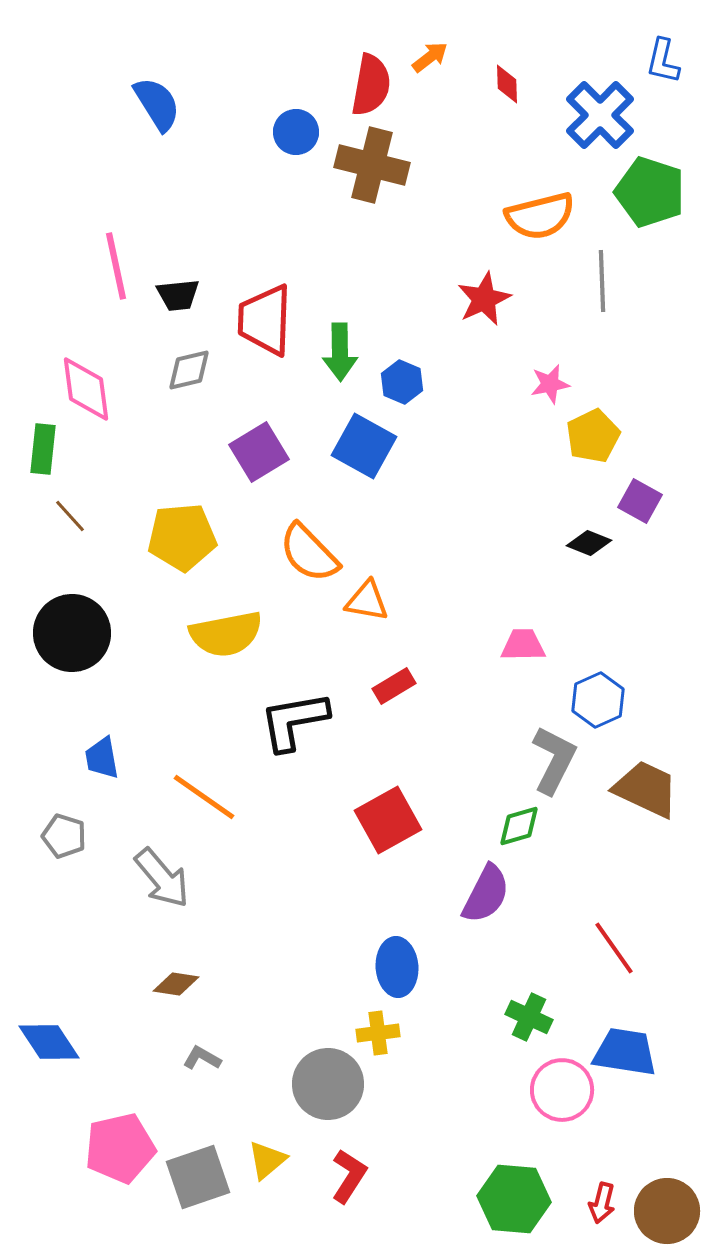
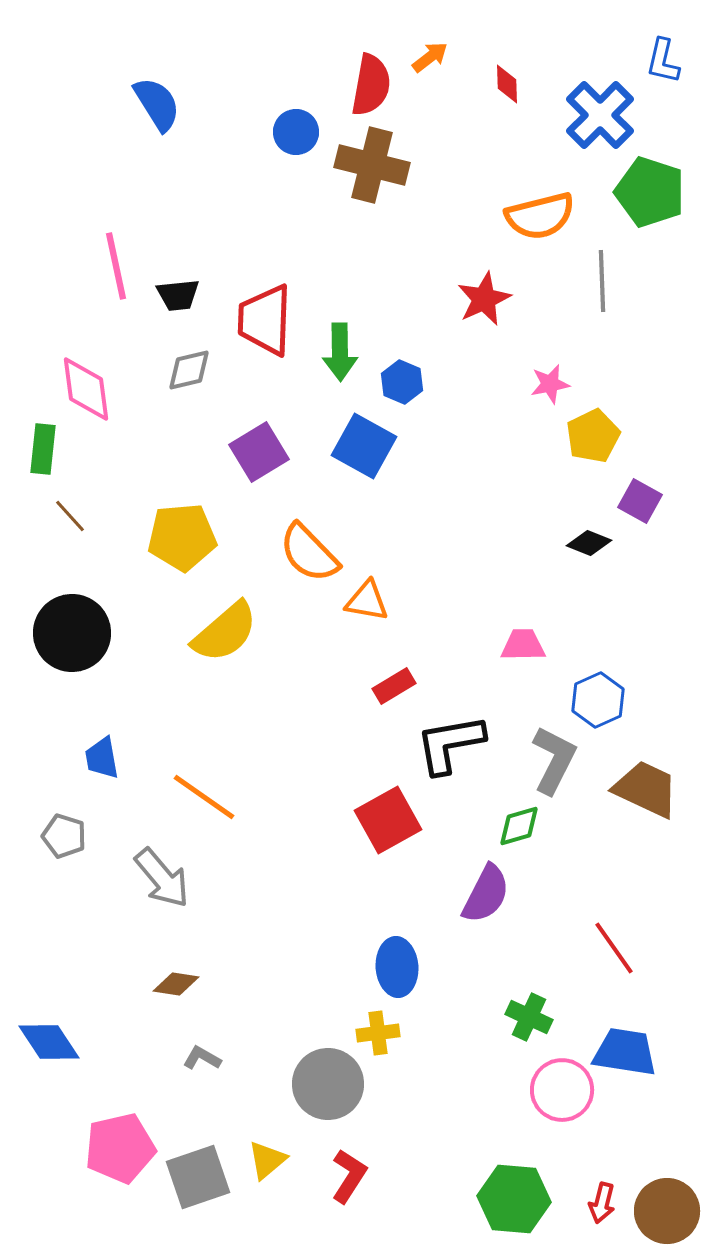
yellow semicircle at (226, 634): moved 1 px left, 2 px up; rotated 30 degrees counterclockwise
black L-shape at (294, 721): moved 156 px right, 23 px down
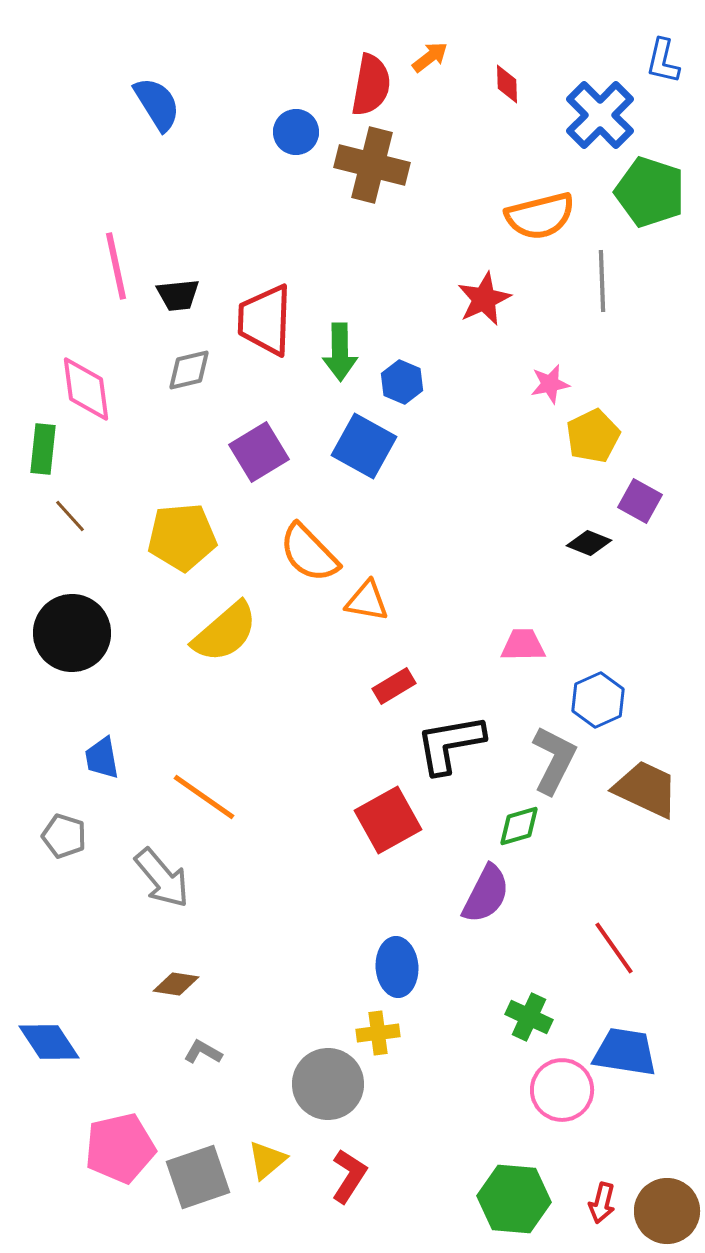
gray L-shape at (202, 1058): moved 1 px right, 6 px up
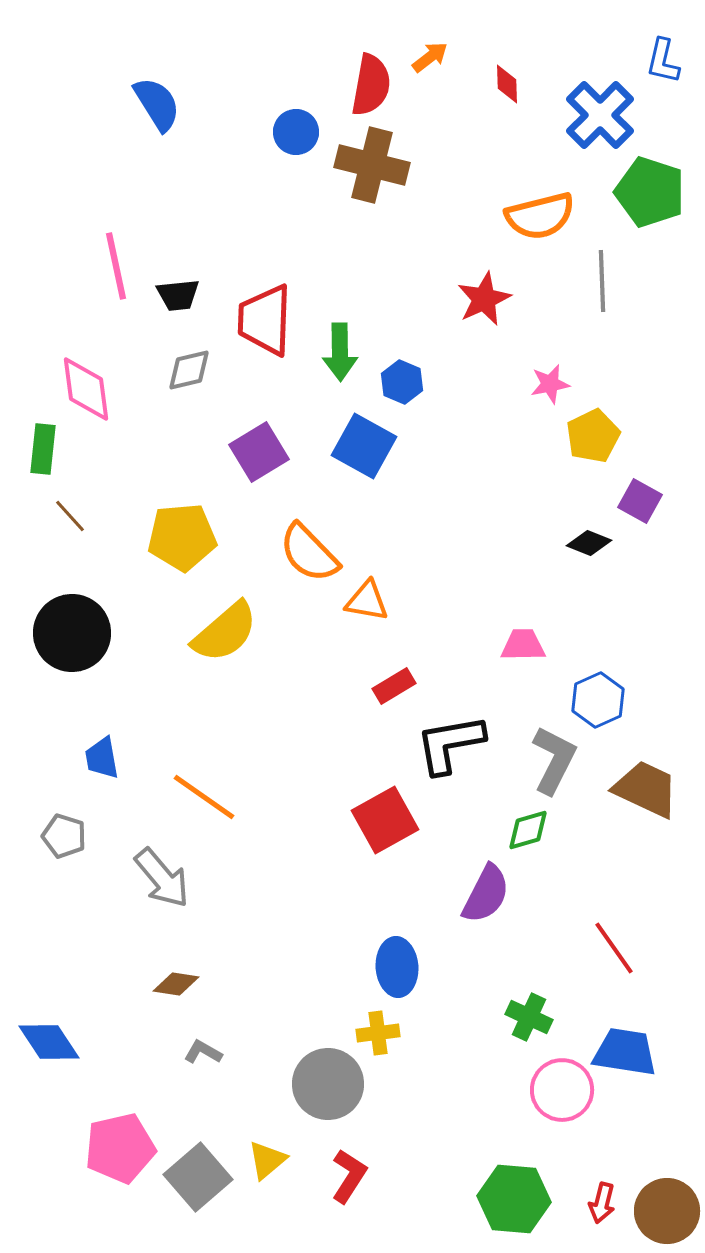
red square at (388, 820): moved 3 px left
green diamond at (519, 826): moved 9 px right, 4 px down
gray square at (198, 1177): rotated 22 degrees counterclockwise
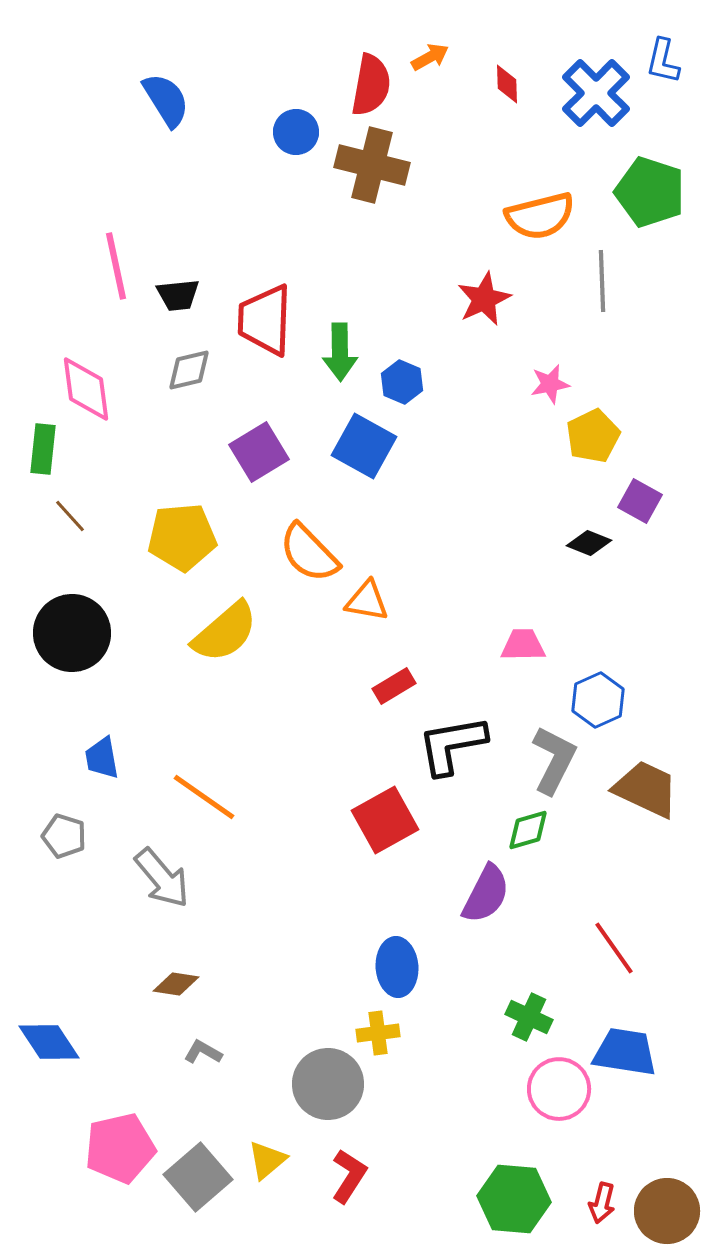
orange arrow at (430, 57): rotated 9 degrees clockwise
blue semicircle at (157, 104): moved 9 px right, 4 px up
blue cross at (600, 115): moved 4 px left, 22 px up
black L-shape at (450, 744): moved 2 px right, 1 px down
pink circle at (562, 1090): moved 3 px left, 1 px up
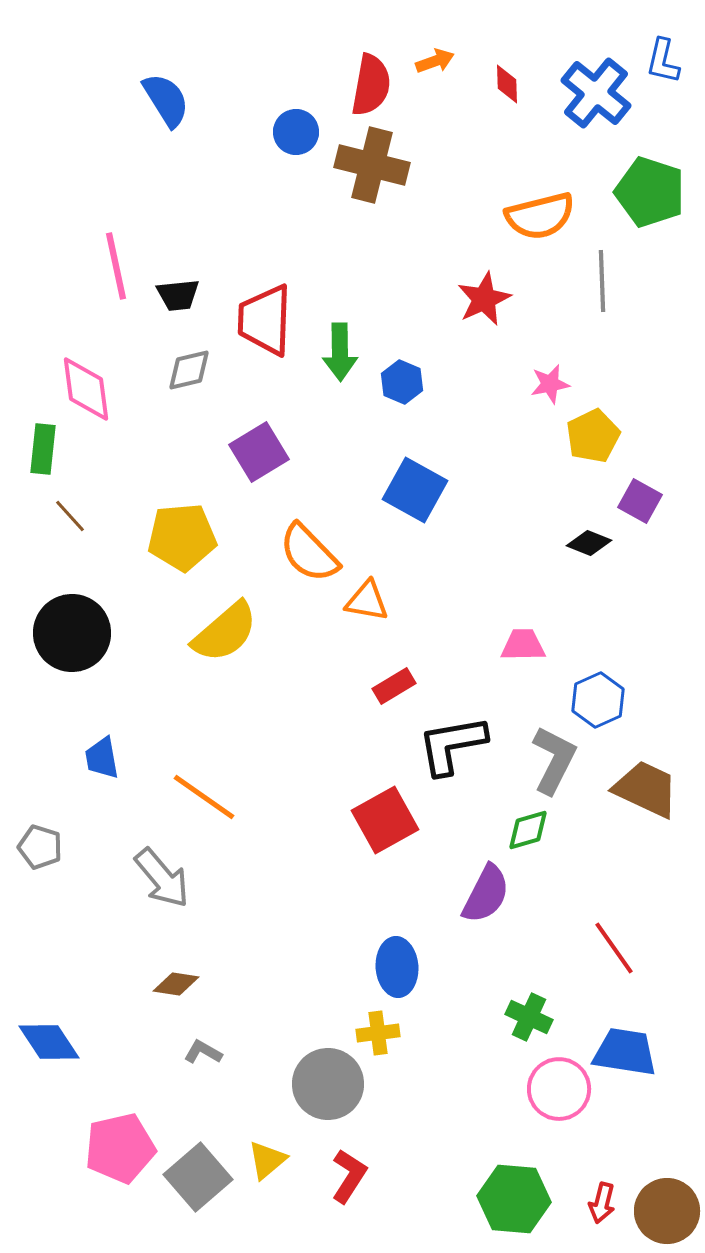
orange arrow at (430, 57): moved 5 px right, 4 px down; rotated 9 degrees clockwise
blue cross at (596, 93): rotated 6 degrees counterclockwise
blue square at (364, 446): moved 51 px right, 44 px down
gray pentagon at (64, 836): moved 24 px left, 11 px down
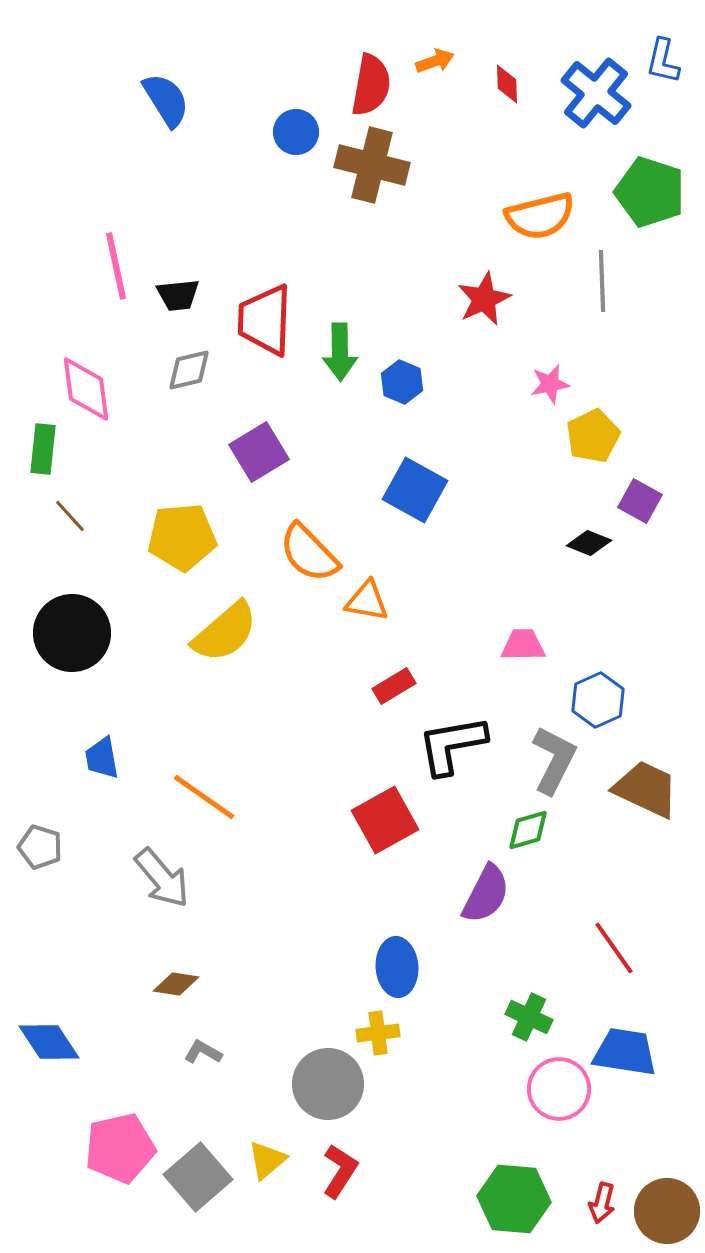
red L-shape at (349, 1176): moved 9 px left, 5 px up
